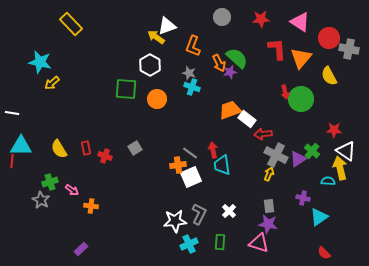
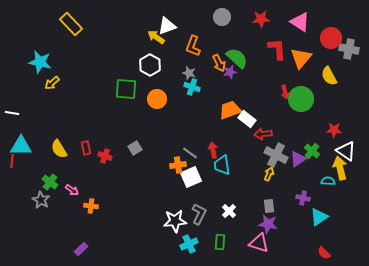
red circle at (329, 38): moved 2 px right
green cross at (50, 182): rotated 35 degrees counterclockwise
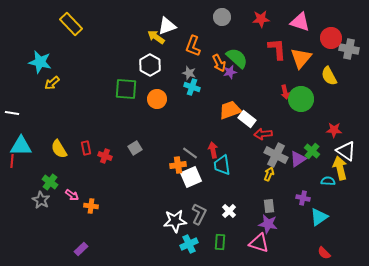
pink triangle at (300, 22): rotated 15 degrees counterclockwise
pink arrow at (72, 190): moved 5 px down
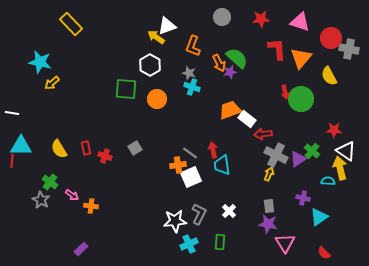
pink triangle at (259, 243): moved 26 px right; rotated 40 degrees clockwise
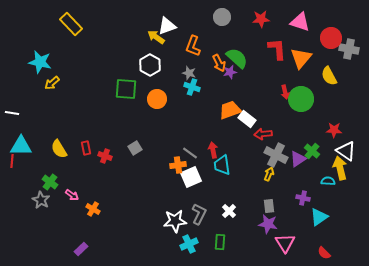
orange cross at (91, 206): moved 2 px right, 3 px down; rotated 24 degrees clockwise
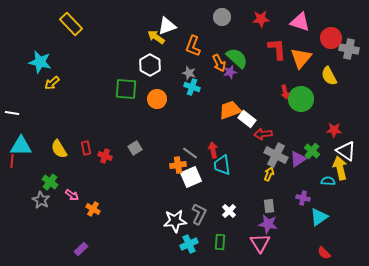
pink triangle at (285, 243): moved 25 px left
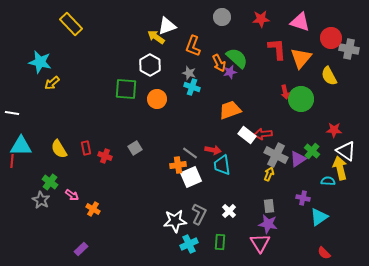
white rectangle at (247, 119): moved 16 px down
red arrow at (213, 150): rotated 112 degrees clockwise
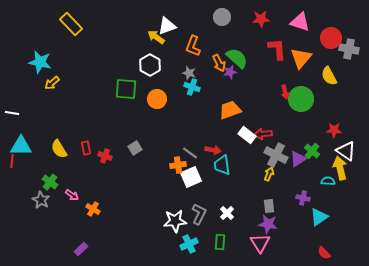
white cross at (229, 211): moved 2 px left, 2 px down
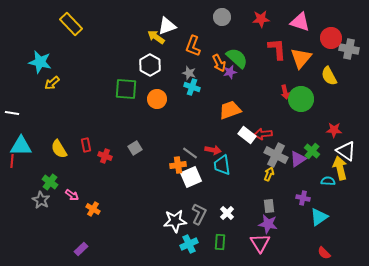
red rectangle at (86, 148): moved 3 px up
